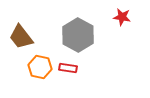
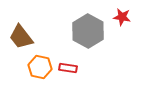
gray hexagon: moved 10 px right, 4 px up
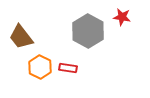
orange hexagon: rotated 15 degrees clockwise
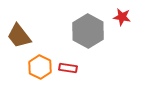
brown trapezoid: moved 2 px left, 1 px up
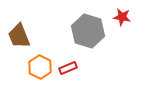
gray hexagon: rotated 12 degrees counterclockwise
brown trapezoid: rotated 16 degrees clockwise
red rectangle: rotated 30 degrees counterclockwise
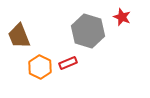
red star: rotated 12 degrees clockwise
red rectangle: moved 5 px up
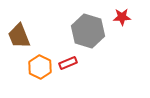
red star: rotated 24 degrees counterclockwise
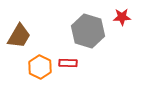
brown trapezoid: rotated 128 degrees counterclockwise
red rectangle: rotated 24 degrees clockwise
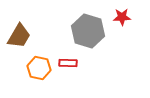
orange hexagon: moved 1 px left, 1 px down; rotated 15 degrees counterclockwise
